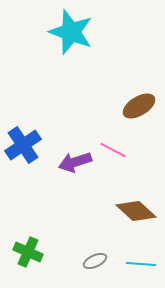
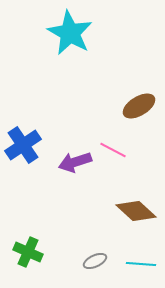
cyan star: moved 1 px left, 1 px down; rotated 9 degrees clockwise
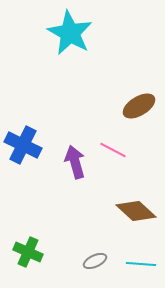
blue cross: rotated 30 degrees counterclockwise
purple arrow: rotated 92 degrees clockwise
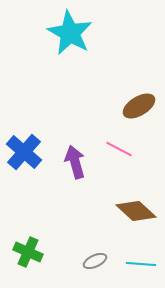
blue cross: moved 1 px right, 7 px down; rotated 15 degrees clockwise
pink line: moved 6 px right, 1 px up
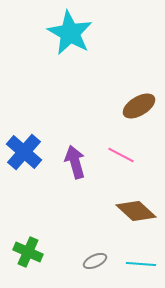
pink line: moved 2 px right, 6 px down
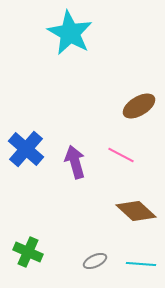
blue cross: moved 2 px right, 3 px up
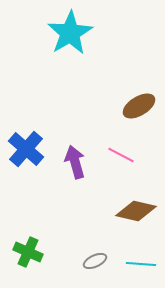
cyan star: rotated 12 degrees clockwise
brown diamond: rotated 30 degrees counterclockwise
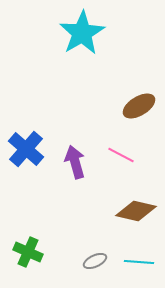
cyan star: moved 12 px right
cyan line: moved 2 px left, 2 px up
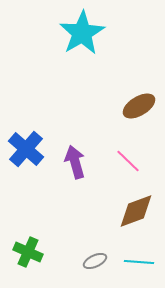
pink line: moved 7 px right, 6 px down; rotated 16 degrees clockwise
brown diamond: rotated 33 degrees counterclockwise
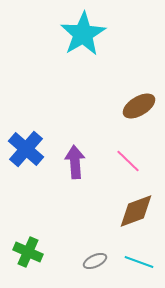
cyan star: moved 1 px right, 1 px down
purple arrow: rotated 12 degrees clockwise
cyan line: rotated 16 degrees clockwise
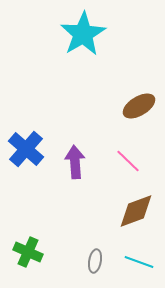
gray ellipse: rotated 55 degrees counterclockwise
